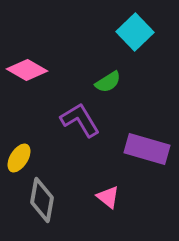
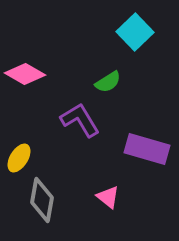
pink diamond: moved 2 px left, 4 px down
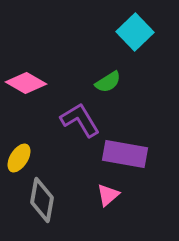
pink diamond: moved 1 px right, 9 px down
purple rectangle: moved 22 px left, 5 px down; rotated 6 degrees counterclockwise
pink triangle: moved 2 px up; rotated 40 degrees clockwise
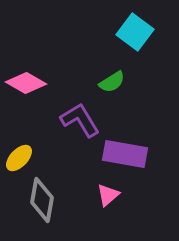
cyan square: rotated 9 degrees counterclockwise
green semicircle: moved 4 px right
yellow ellipse: rotated 12 degrees clockwise
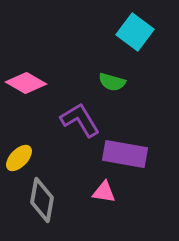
green semicircle: rotated 48 degrees clockwise
pink triangle: moved 4 px left, 3 px up; rotated 50 degrees clockwise
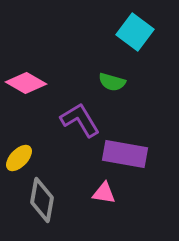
pink triangle: moved 1 px down
